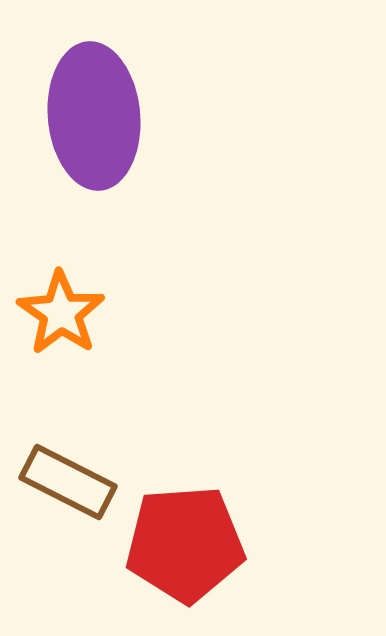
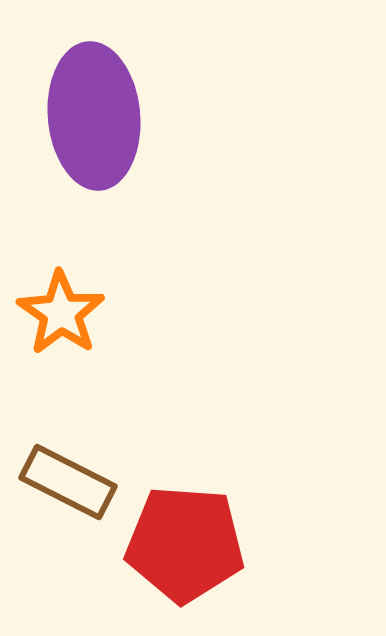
red pentagon: rotated 8 degrees clockwise
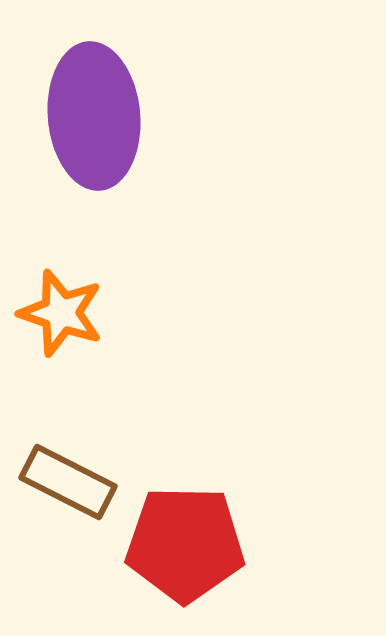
orange star: rotated 16 degrees counterclockwise
red pentagon: rotated 3 degrees counterclockwise
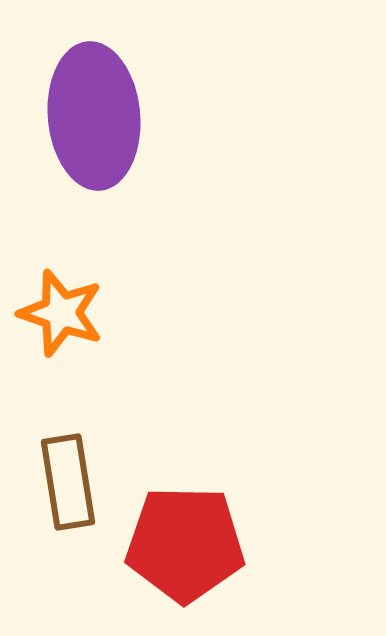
brown rectangle: rotated 54 degrees clockwise
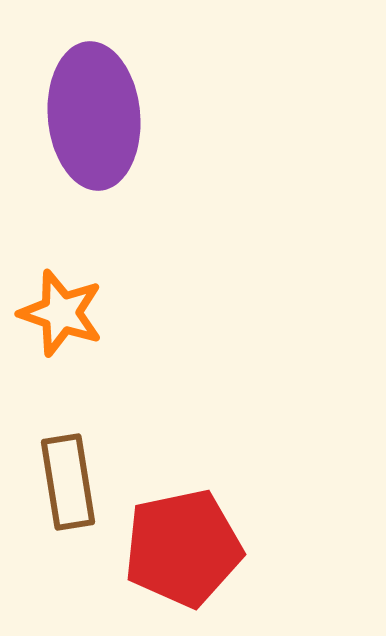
red pentagon: moved 2 px left, 4 px down; rotated 13 degrees counterclockwise
